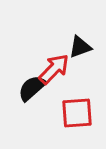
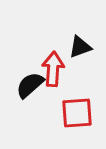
red arrow: moved 1 px left; rotated 40 degrees counterclockwise
black semicircle: moved 2 px left, 3 px up
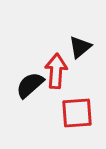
black triangle: rotated 20 degrees counterclockwise
red arrow: moved 3 px right, 2 px down
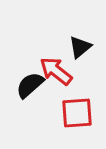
red arrow: rotated 56 degrees counterclockwise
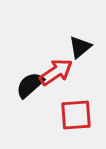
red arrow: moved 1 px down; rotated 108 degrees clockwise
red square: moved 1 px left, 2 px down
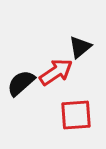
black semicircle: moved 9 px left, 2 px up
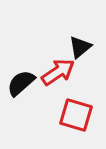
red arrow: moved 2 px right
red square: rotated 20 degrees clockwise
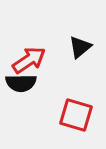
red arrow: moved 29 px left, 12 px up
black semicircle: rotated 140 degrees counterclockwise
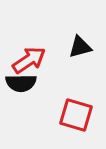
black triangle: rotated 25 degrees clockwise
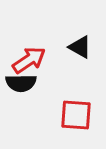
black triangle: rotated 45 degrees clockwise
red square: rotated 12 degrees counterclockwise
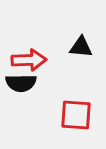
black triangle: moved 1 px right; rotated 25 degrees counterclockwise
red arrow: rotated 32 degrees clockwise
